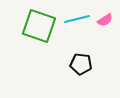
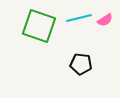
cyan line: moved 2 px right, 1 px up
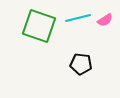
cyan line: moved 1 px left
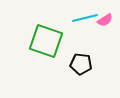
cyan line: moved 7 px right
green square: moved 7 px right, 15 px down
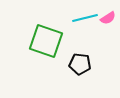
pink semicircle: moved 3 px right, 2 px up
black pentagon: moved 1 px left
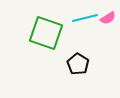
green square: moved 8 px up
black pentagon: moved 2 px left; rotated 25 degrees clockwise
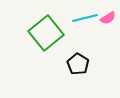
green square: rotated 32 degrees clockwise
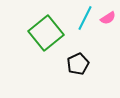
cyan line: rotated 50 degrees counterclockwise
black pentagon: rotated 15 degrees clockwise
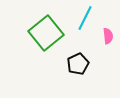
pink semicircle: moved 18 px down; rotated 63 degrees counterclockwise
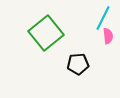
cyan line: moved 18 px right
black pentagon: rotated 20 degrees clockwise
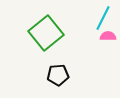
pink semicircle: rotated 84 degrees counterclockwise
black pentagon: moved 20 px left, 11 px down
